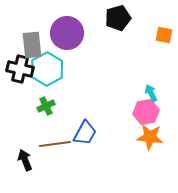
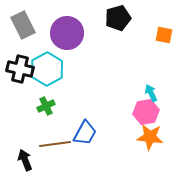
gray rectangle: moved 9 px left, 20 px up; rotated 20 degrees counterclockwise
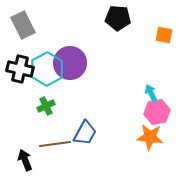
black pentagon: rotated 20 degrees clockwise
purple circle: moved 3 px right, 30 px down
pink hexagon: moved 11 px right
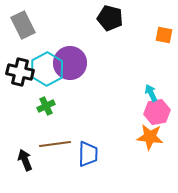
black pentagon: moved 8 px left; rotated 10 degrees clockwise
black cross: moved 3 px down
blue trapezoid: moved 3 px right, 21 px down; rotated 28 degrees counterclockwise
